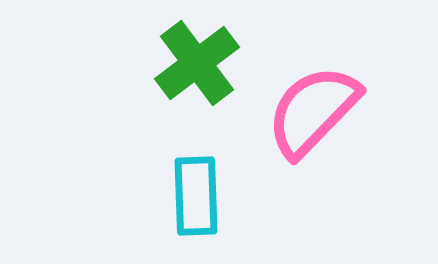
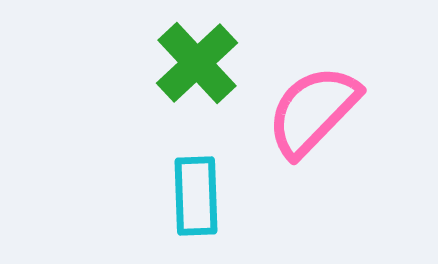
green cross: rotated 6 degrees counterclockwise
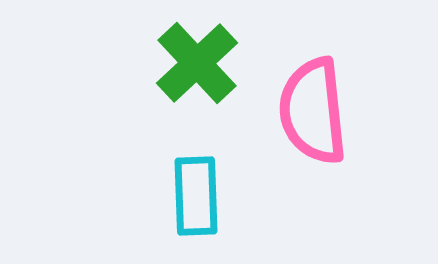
pink semicircle: rotated 50 degrees counterclockwise
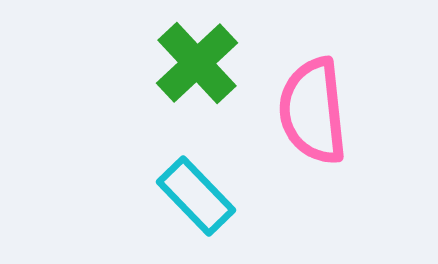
cyan rectangle: rotated 42 degrees counterclockwise
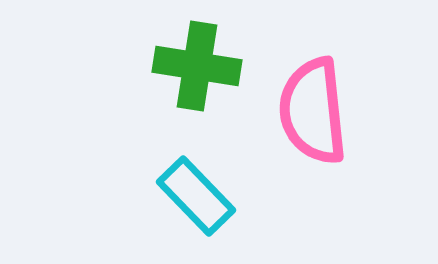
green cross: moved 3 px down; rotated 38 degrees counterclockwise
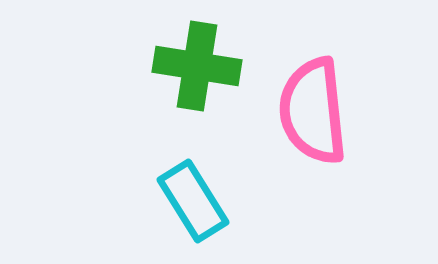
cyan rectangle: moved 3 px left, 5 px down; rotated 12 degrees clockwise
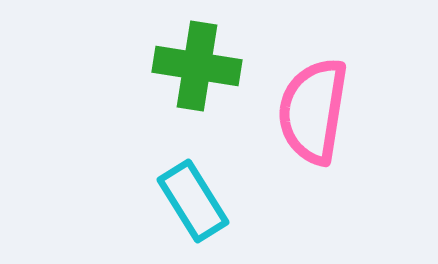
pink semicircle: rotated 15 degrees clockwise
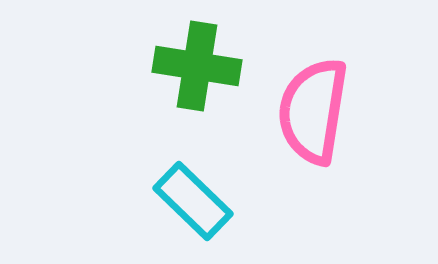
cyan rectangle: rotated 14 degrees counterclockwise
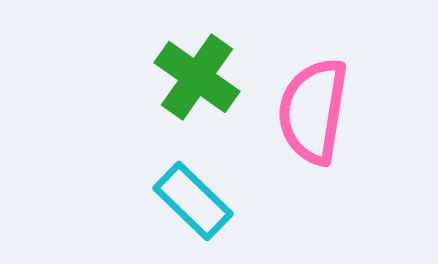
green cross: moved 11 px down; rotated 26 degrees clockwise
